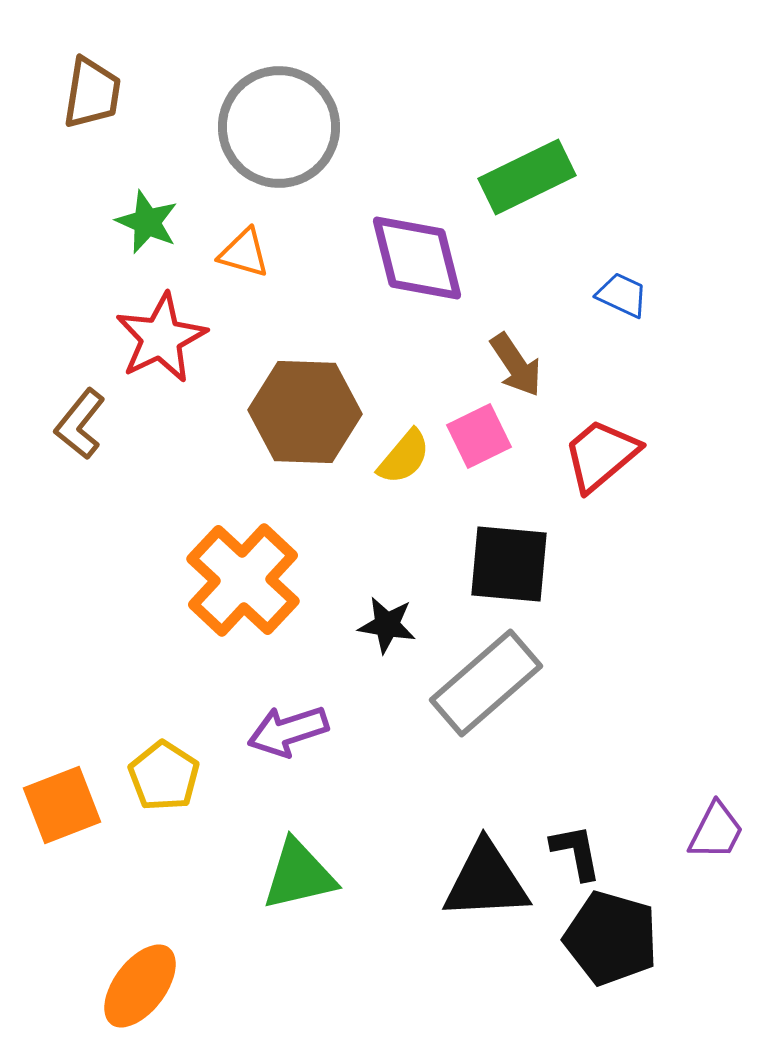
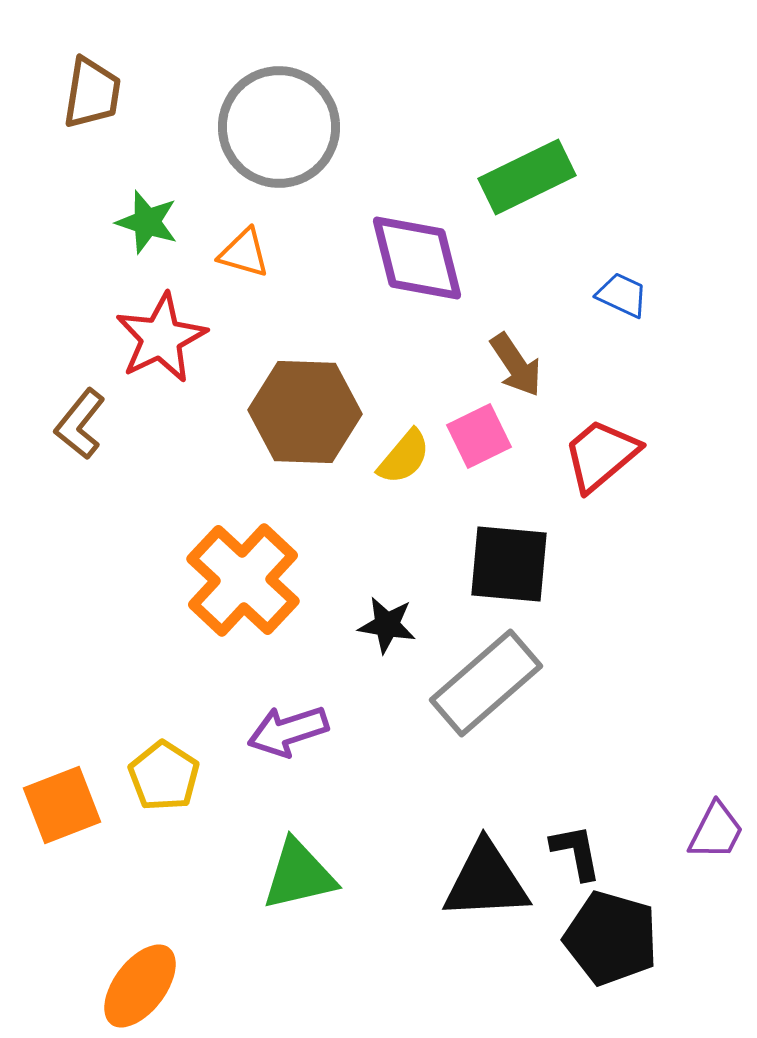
green star: rotated 6 degrees counterclockwise
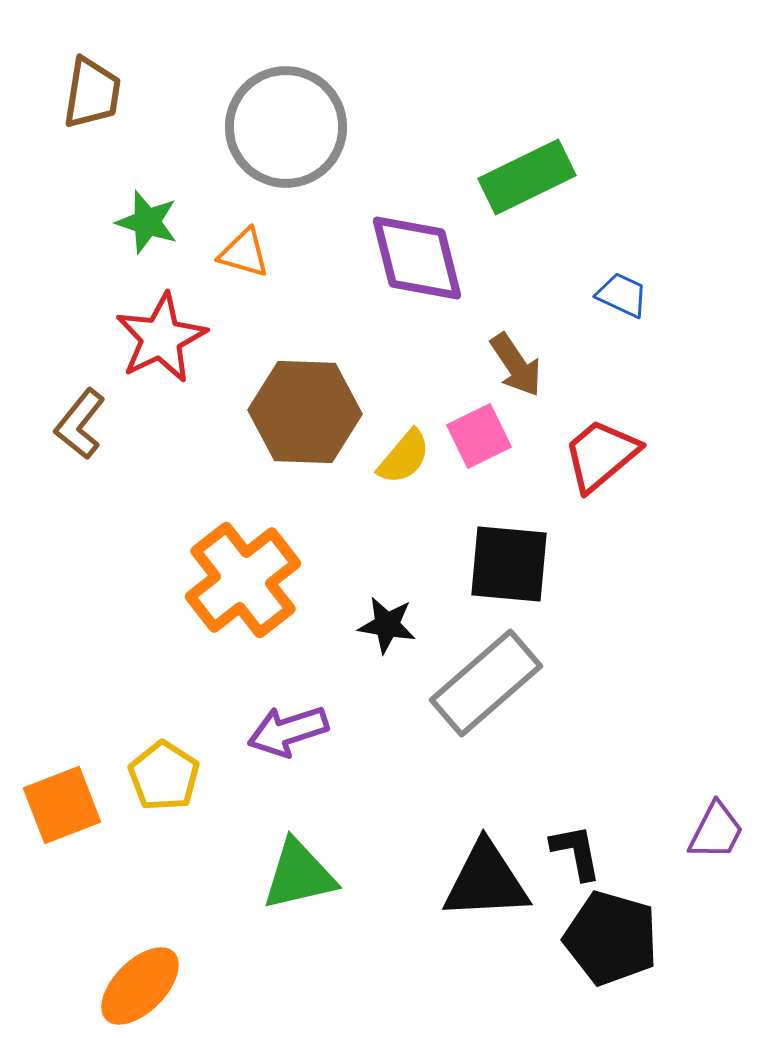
gray circle: moved 7 px right
orange cross: rotated 9 degrees clockwise
orange ellipse: rotated 8 degrees clockwise
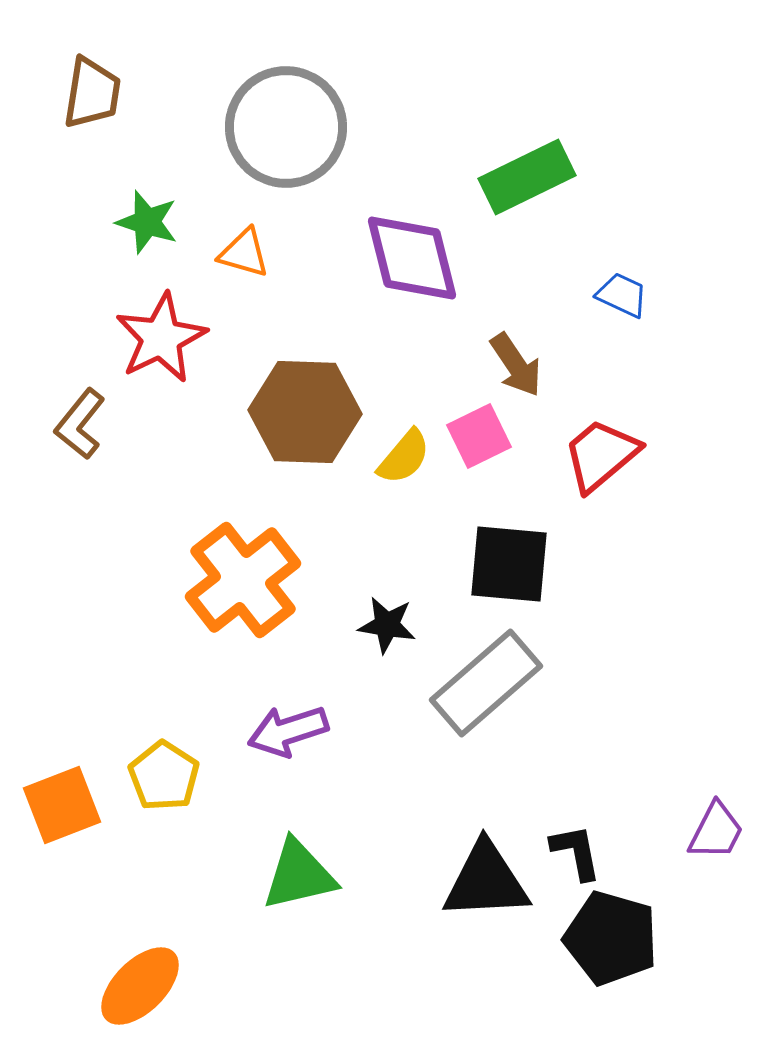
purple diamond: moved 5 px left
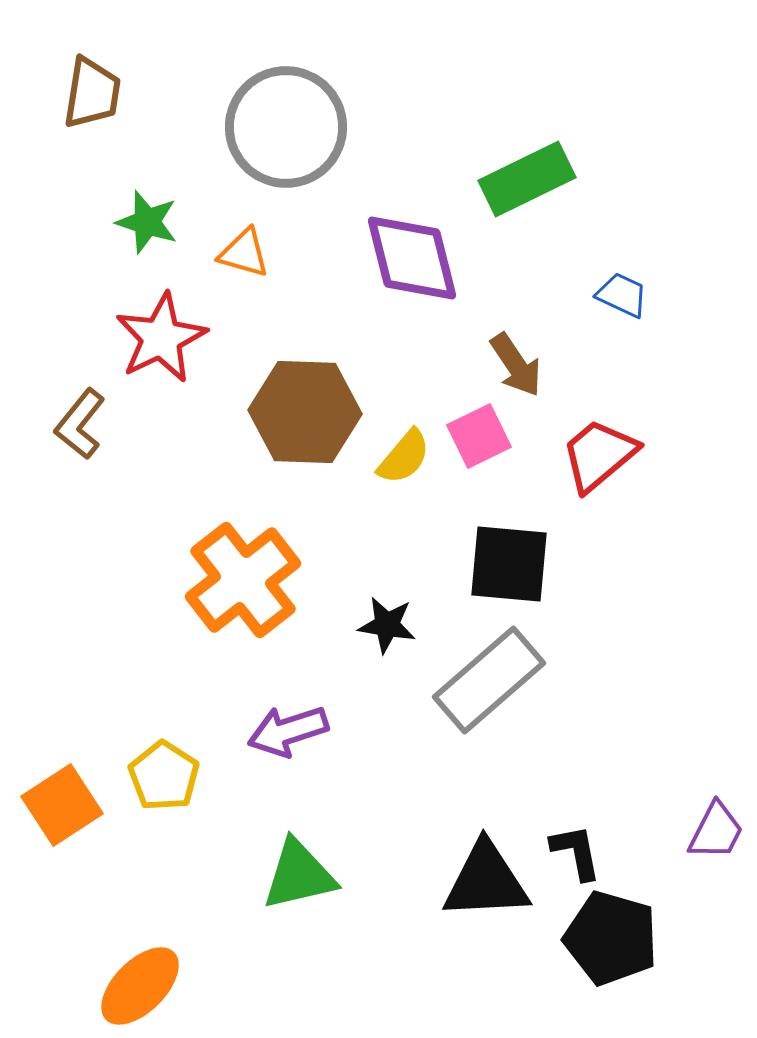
green rectangle: moved 2 px down
red trapezoid: moved 2 px left
gray rectangle: moved 3 px right, 3 px up
orange square: rotated 12 degrees counterclockwise
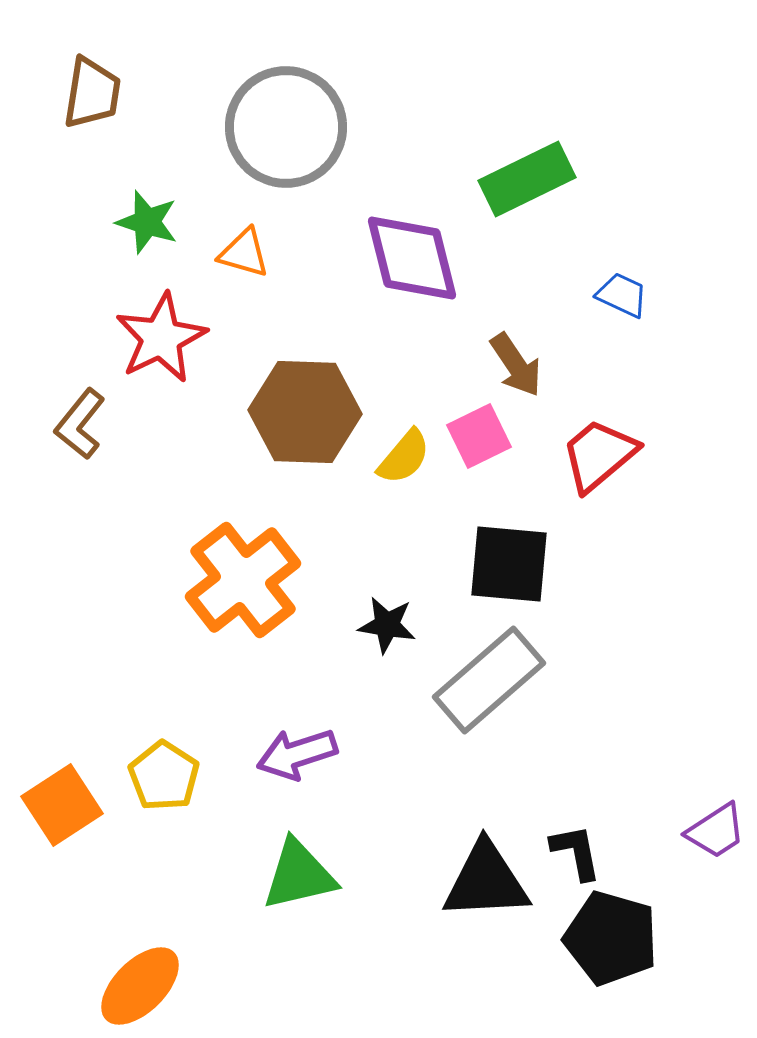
purple arrow: moved 9 px right, 23 px down
purple trapezoid: rotated 30 degrees clockwise
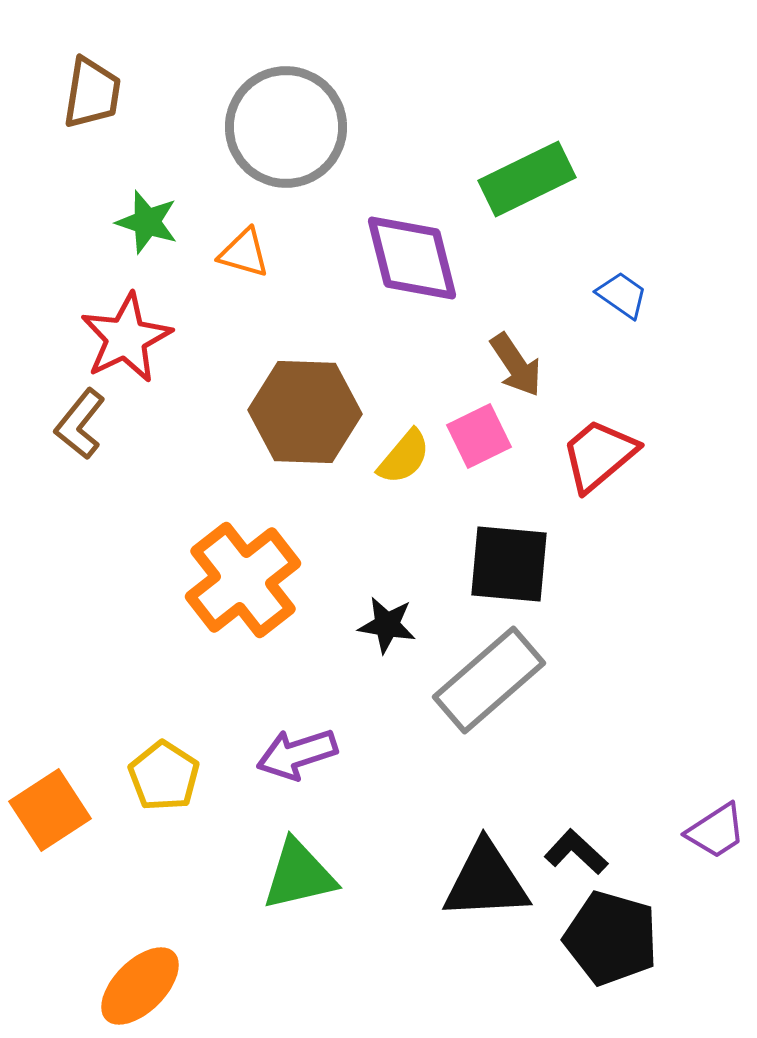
blue trapezoid: rotated 10 degrees clockwise
red star: moved 35 px left
orange square: moved 12 px left, 5 px down
black L-shape: rotated 36 degrees counterclockwise
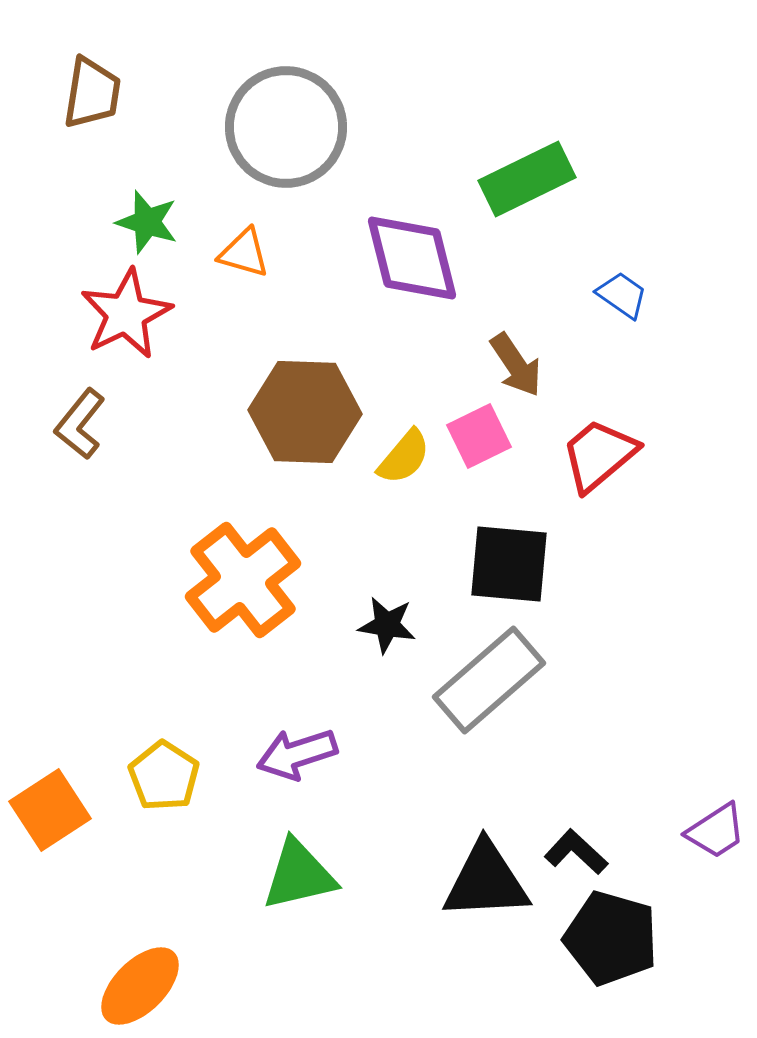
red star: moved 24 px up
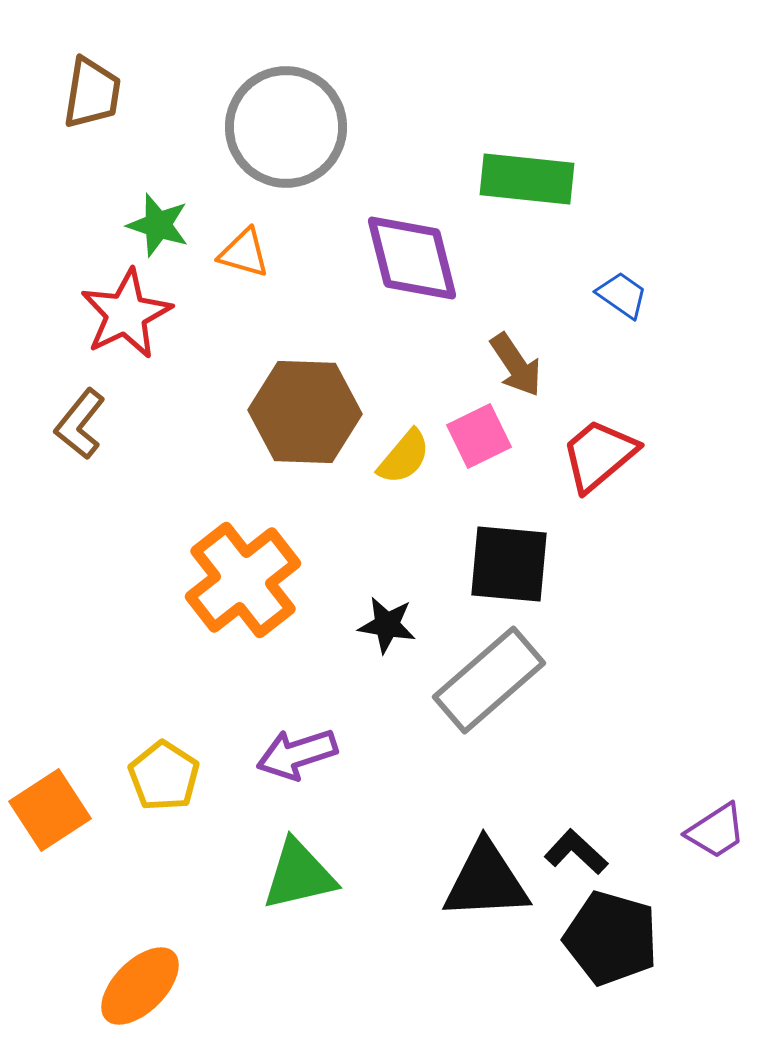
green rectangle: rotated 32 degrees clockwise
green star: moved 11 px right, 3 px down
